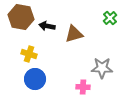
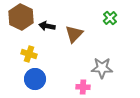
brown hexagon: rotated 15 degrees clockwise
brown triangle: rotated 30 degrees counterclockwise
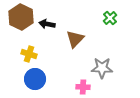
black arrow: moved 2 px up
brown triangle: moved 1 px right, 5 px down
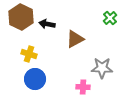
brown triangle: rotated 18 degrees clockwise
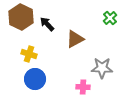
black arrow: rotated 35 degrees clockwise
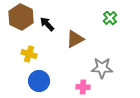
blue circle: moved 4 px right, 2 px down
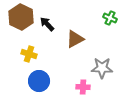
green cross: rotated 24 degrees counterclockwise
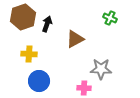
brown hexagon: moved 2 px right; rotated 15 degrees clockwise
black arrow: rotated 63 degrees clockwise
yellow cross: rotated 14 degrees counterclockwise
gray star: moved 1 px left, 1 px down
pink cross: moved 1 px right, 1 px down
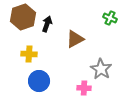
gray star: rotated 30 degrees clockwise
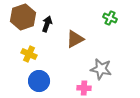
yellow cross: rotated 21 degrees clockwise
gray star: rotated 20 degrees counterclockwise
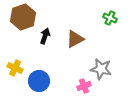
black arrow: moved 2 px left, 12 px down
yellow cross: moved 14 px left, 14 px down
pink cross: moved 2 px up; rotated 24 degrees counterclockwise
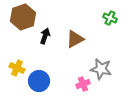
yellow cross: moved 2 px right
pink cross: moved 1 px left, 2 px up
